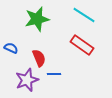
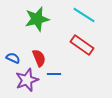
blue semicircle: moved 2 px right, 10 px down
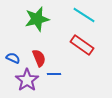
purple star: rotated 15 degrees counterclockwise
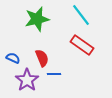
cyan line: moved 3 px left; rotated 20 degrees clockwise
red semicircle: moved 3 px right
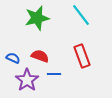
green star: moved 1 px up
red rectangle: moved 11 px down; rotated 35 degrees clockwise
red semicircle: moved 2 px left, 2 px up; rotated 48 degrees counterclockwise
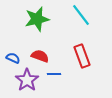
green star: moved 1 px down
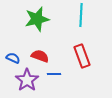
cyan line: rotated 40 degrees clockwise
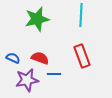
red semicircle: moved 2 px down
purple star: rotated 25 degrees clockwise
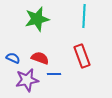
cyan line: moved 3 px right, 1 px down
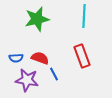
blue semicircle: moved 3 px right; rotated 152 degrees clockwise
blue line: rotated 64 degrees clockwise
purple star: rotated 20 degrees clockwise
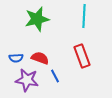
blue line: moved 1 px right, 2 px down
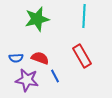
red rectangle: rotated 10 degrees counterclockwise
